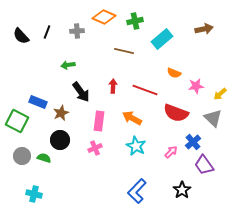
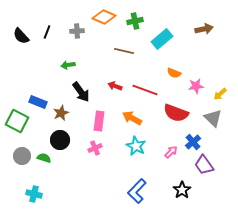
red arrow: moved 2 px right; rotated 72 degrees counterclockwise
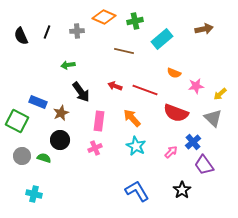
black semicircle: rotated 18 degrees clockwise
orange arrow: rotated 18 degrees clockwise
blue L-shape: rotated 105 degrees clockwise
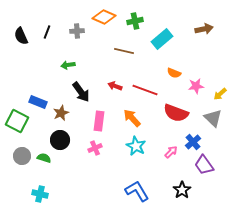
cyan cross: moved 6 px right
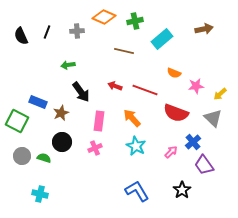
black circle: moved 2 px right, 2 px down
